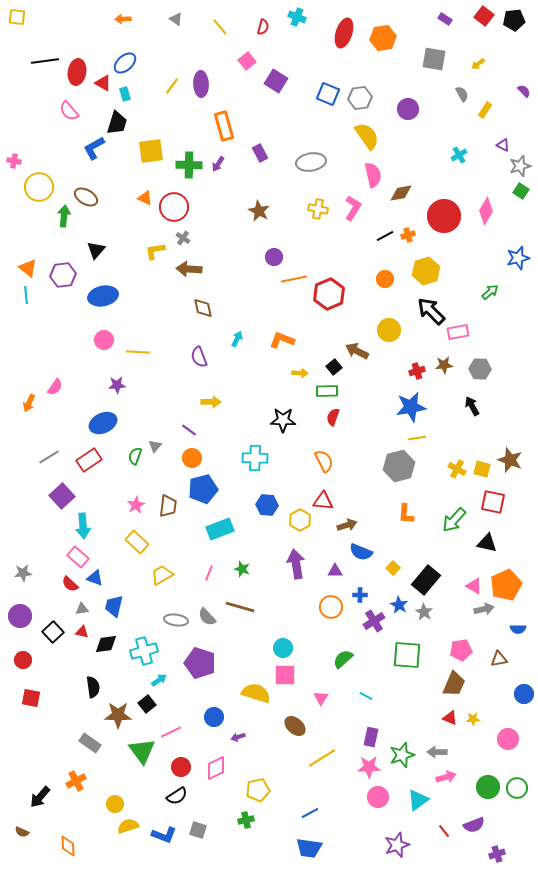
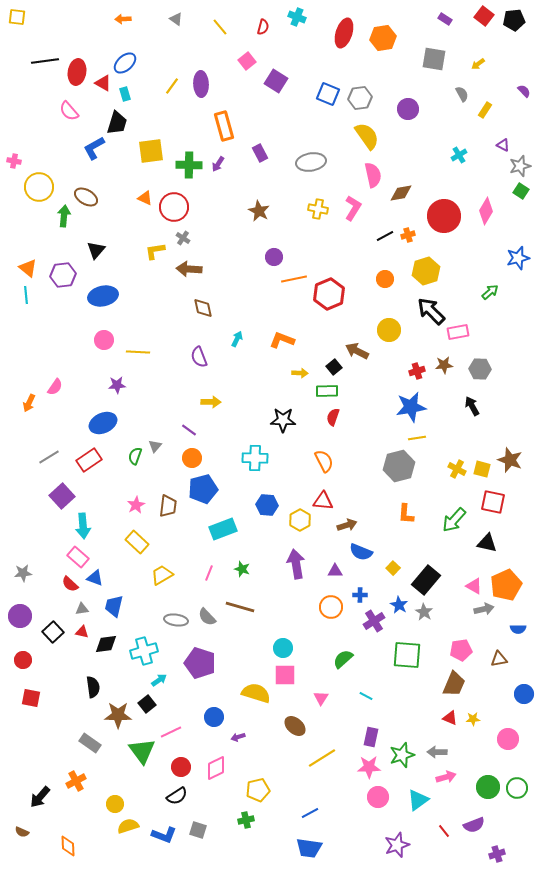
cyan rectangle at (220, 529): moved 3 px right
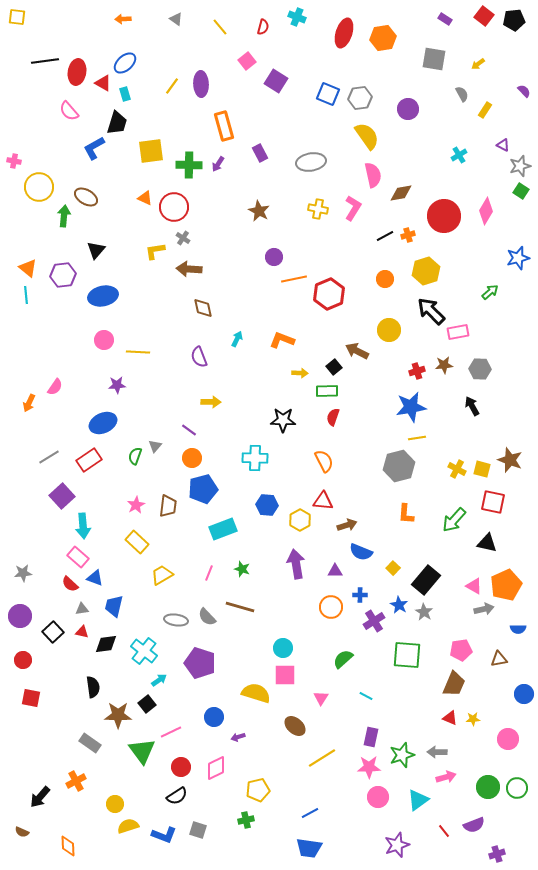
cyan cross at (144, 651): rotated 36 degrees counterclockwise
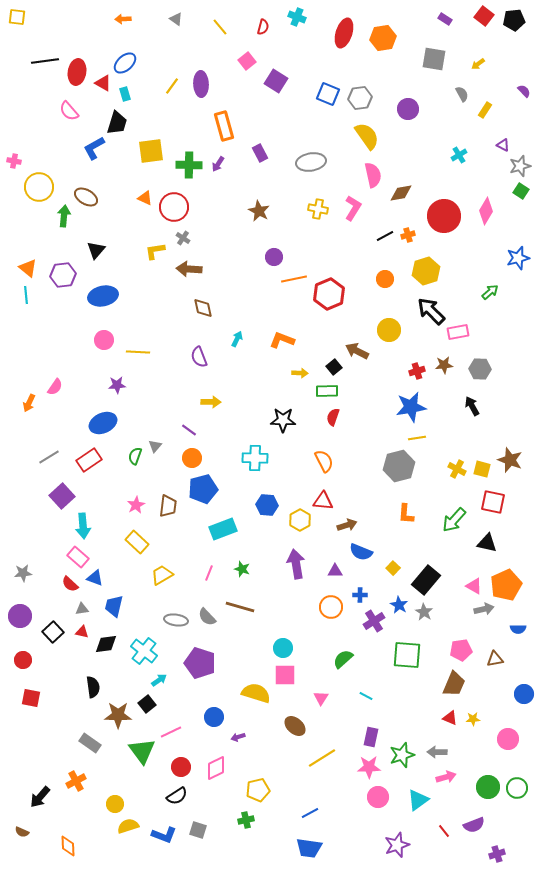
brown triangle at (499, 659): moved 4 px left
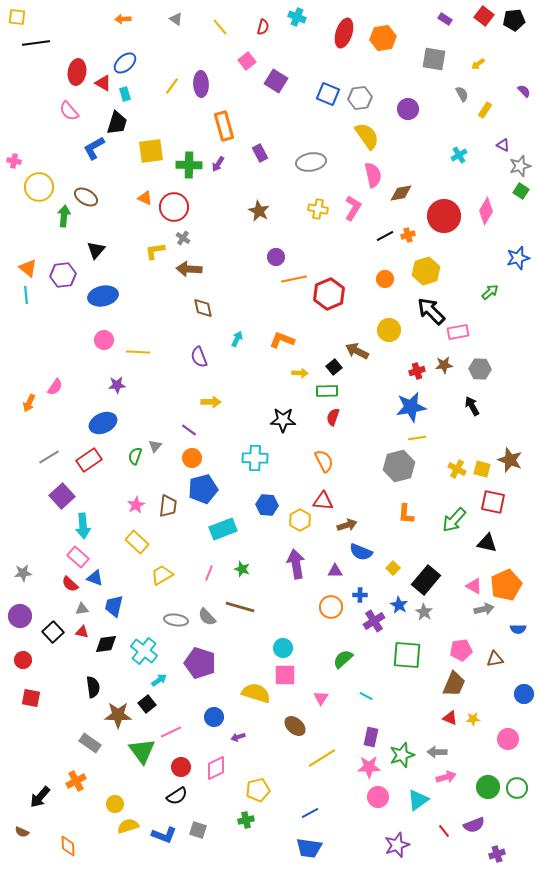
black line at (45, 61): moved 9 px left, 18 px up
purple circle at (274, 257): moved 2 px right
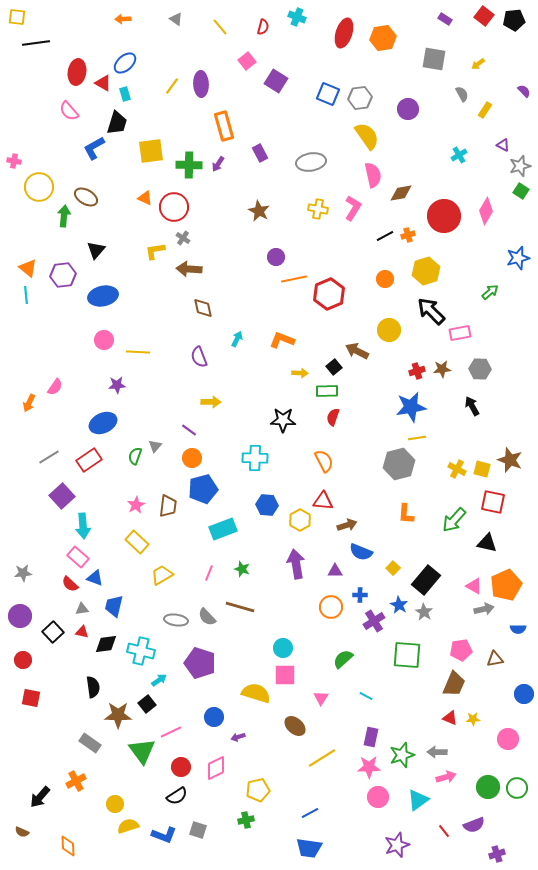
pink rectangle at (458, 332): moved 2 px right, 1 px down
brown star at (444, 365): moved 2 px left, 4 px down
gray hexagon at (399, 466): moved 2 px up
cyan cross at (144, 651): moved 3 px left; rotated 24 degrees counterclockwise
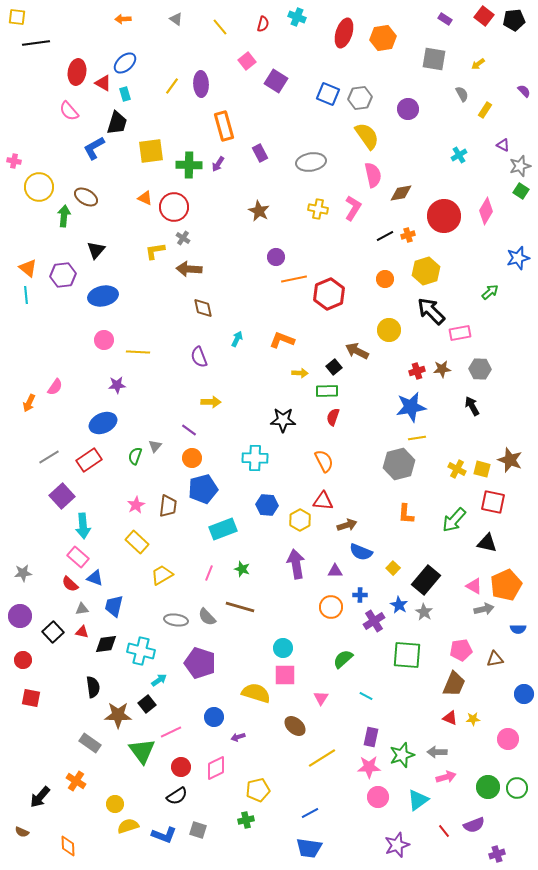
red semicircle at (263, 27): moved 3 px up
orange cross at (76, 781): rotated 30 degrees counterclockwise
